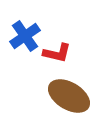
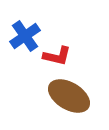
red L-shape: moved 3 px down
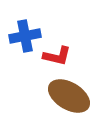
blue cross: rotated 24 degrees clockwise
